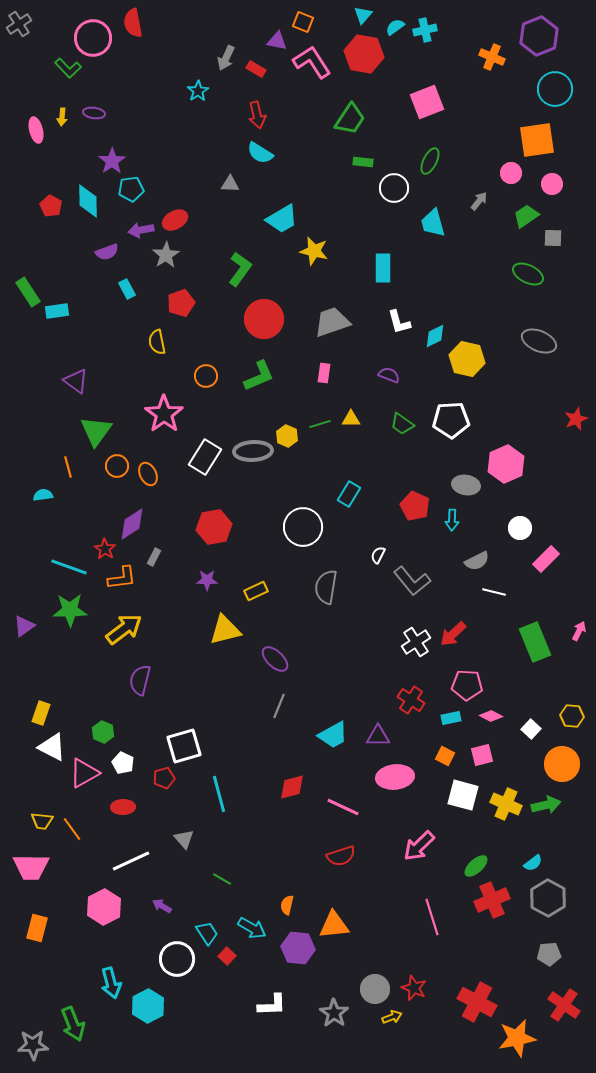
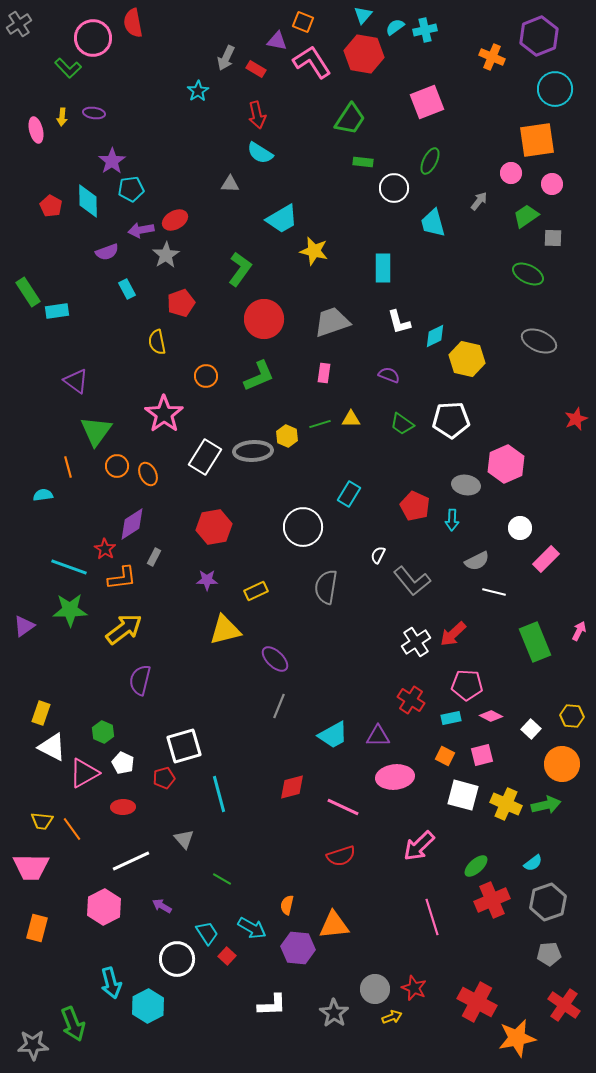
gray hexagon at (548, 898): moved 4 px down; rotated 12 degrees clockwise
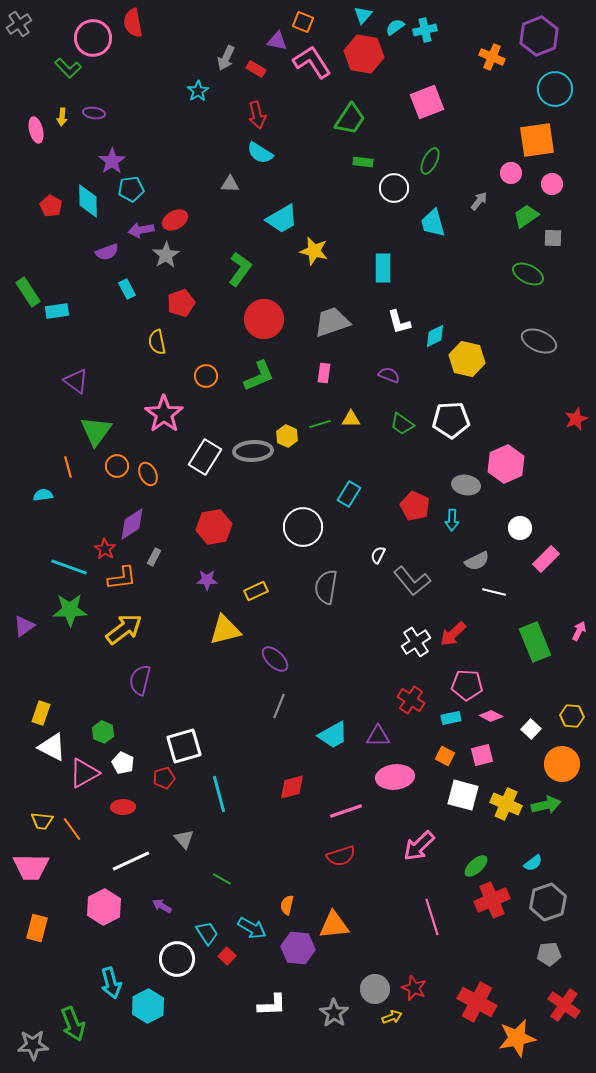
pink line at (343, 807): moved 3 px right, 4 px down; rotated 44 degrees counterclockwise
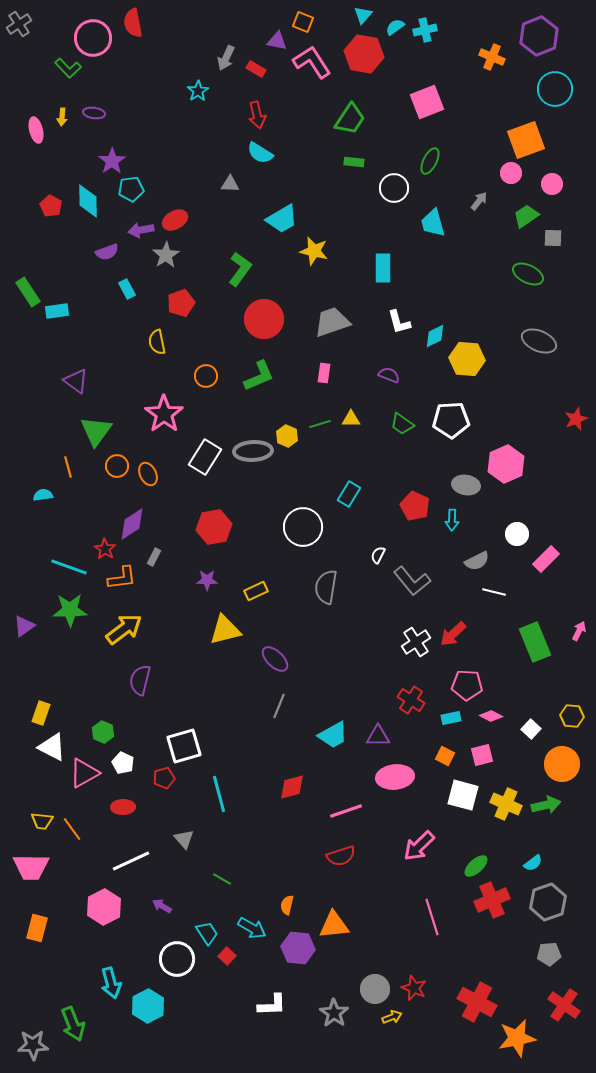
orange square at (537, 140): moved 11 px left; rotated 12 degrees counterclockwise
green rectangle at (363, 162): moved 9 px left
yellow hexagon at (467, 359): rotated 8 degrees counterclockwise
white circle at (520, 528): moved 3 px left, 6 px down
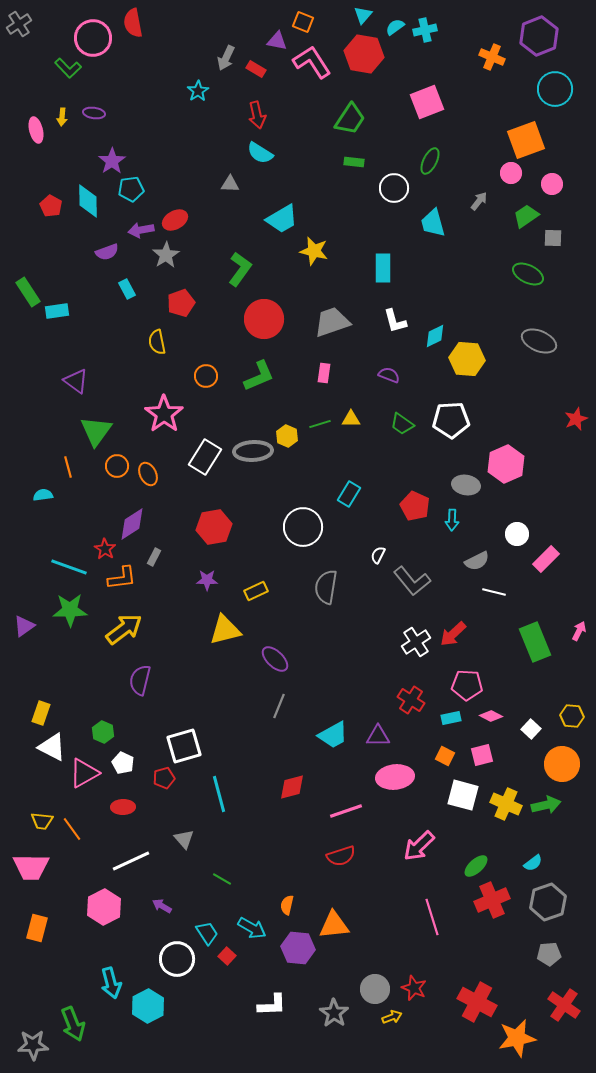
white L-shape at (399, 322): moved 4 px left, 1 px up
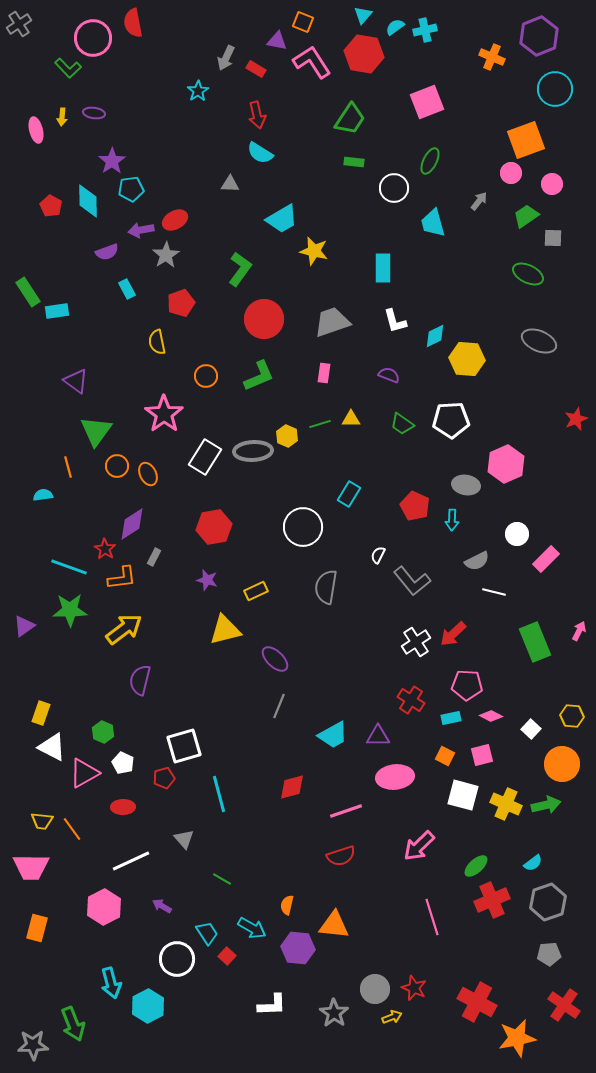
purple star at (207, 580): rotated 15 degrees clockwise
orange triangle at (334, 925): rotated 12 degrees clockwise
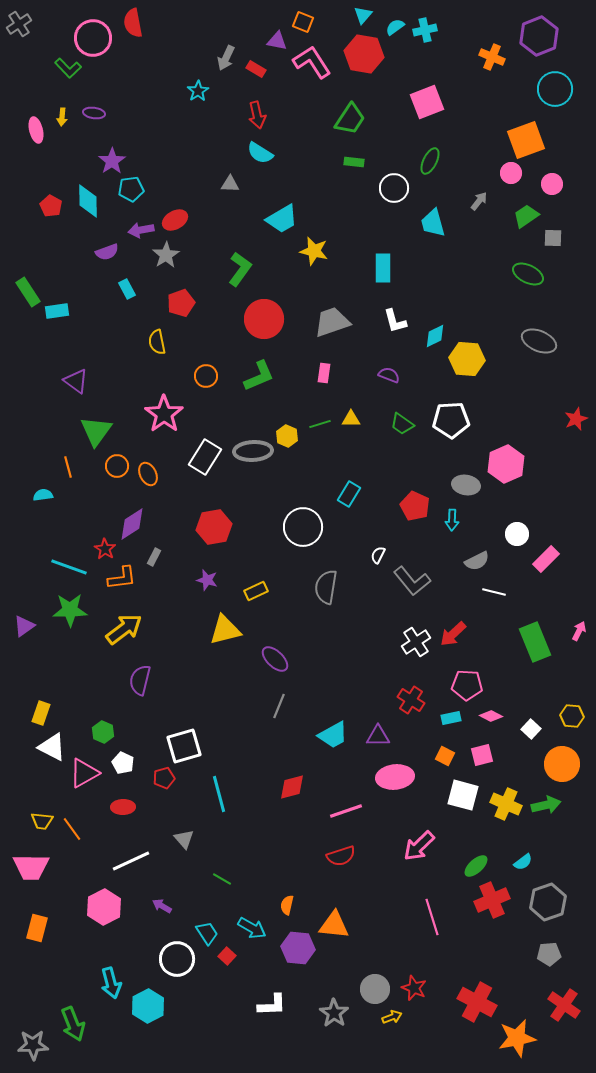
cyan semicircle at (533, 863): moved 10 px left, 1 px up
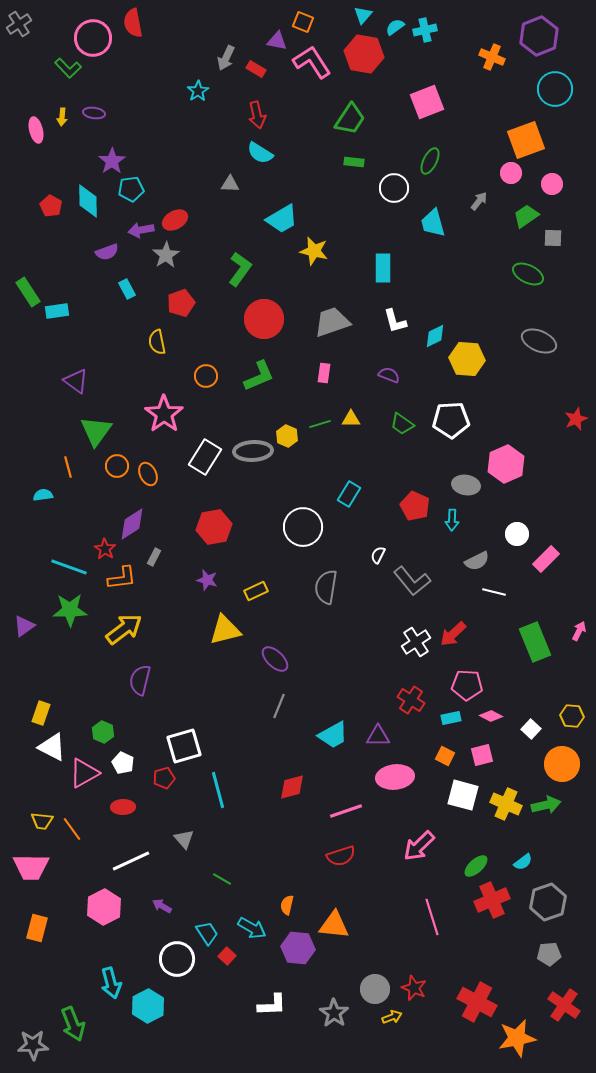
cyan line at (219, 794): moved 1 px left, 4 px up
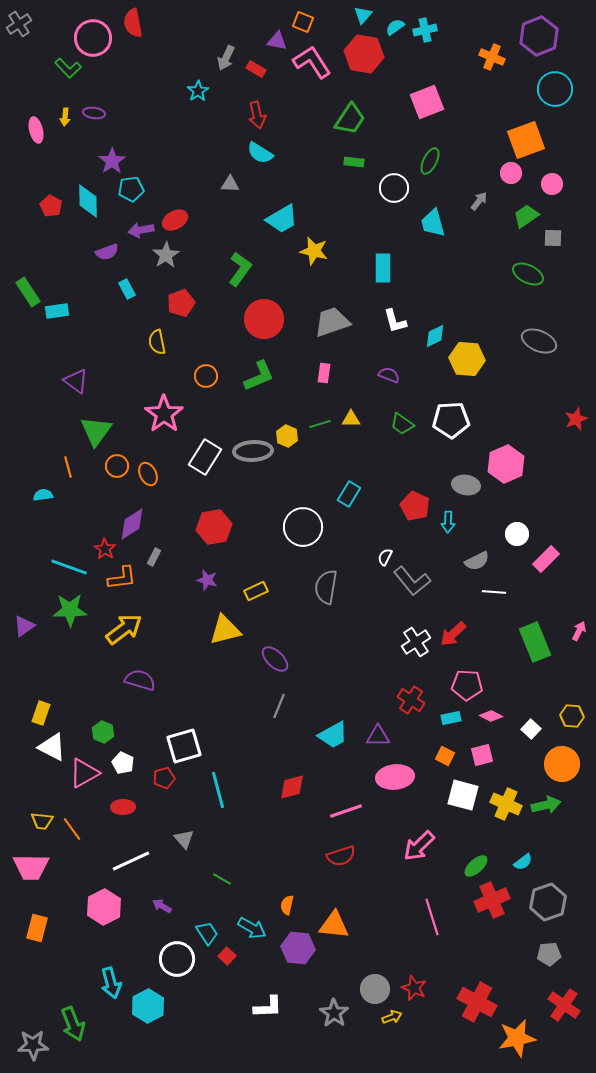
yellow arrow at (62, 117): moved 3 px right
cyan arrow at (452, 520): moved 4 px left, 2 px down
white semicircle at (378, 555): moved 7 px right, 2 px down
white line at (494, 592): rotated 10 degrees counterclockwise
purple semicircle at (140, 680): rotated 92 degrees clockwise
white L-shape at (272, 1005): moved 4 px left, 2 px down
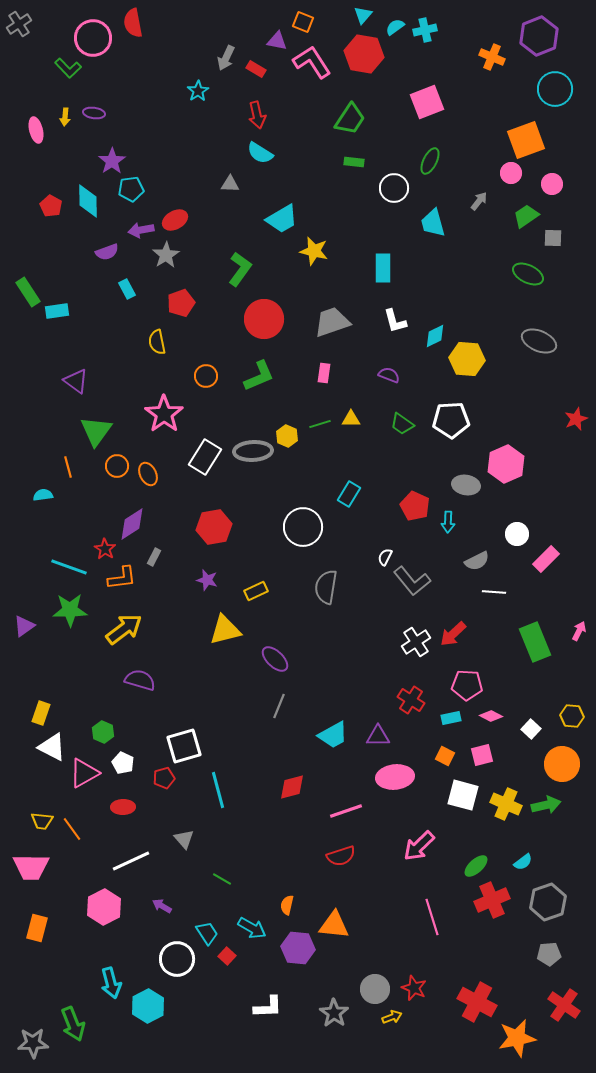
gray star at (33, 1045): moved 2 px up
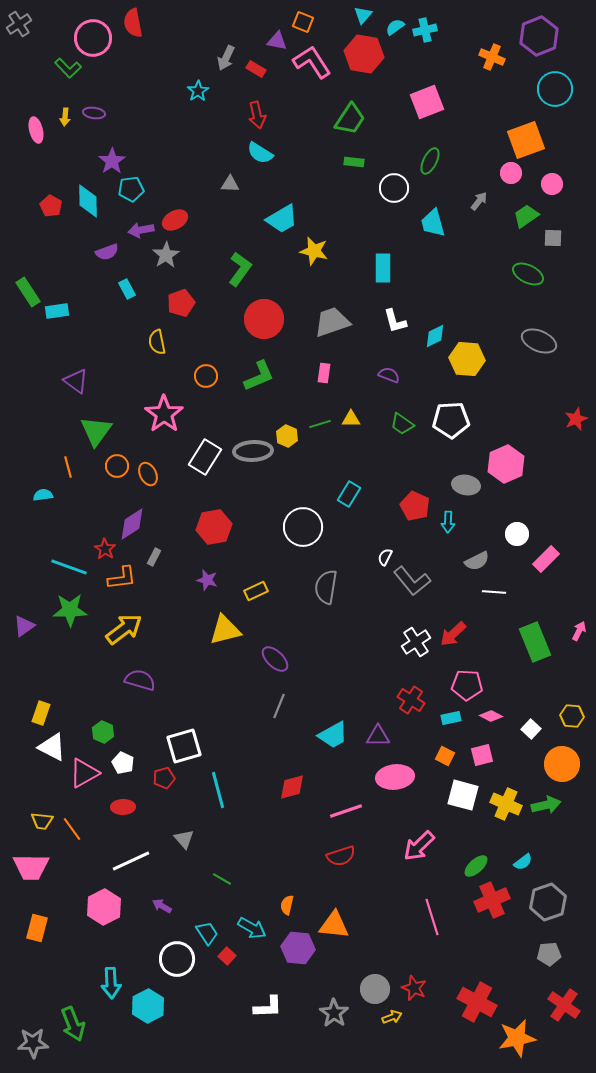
cyan arrow at (111, 983): rotated 12 degrees clockwise
